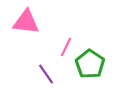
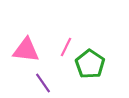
pink triangle: moved 28 px down
purple line: moved 3 px left, 9 px down
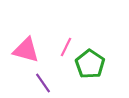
pink triangle: rotated 8 degrees clockwise
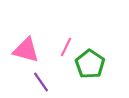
purple line: moved 2 px left, 1 px up
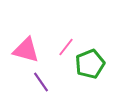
pink line: rotated 12 degrees clockwise
green pentagon: rotated 16 degrees clockwise
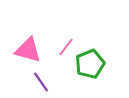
pink triangle: moved 2 px right
